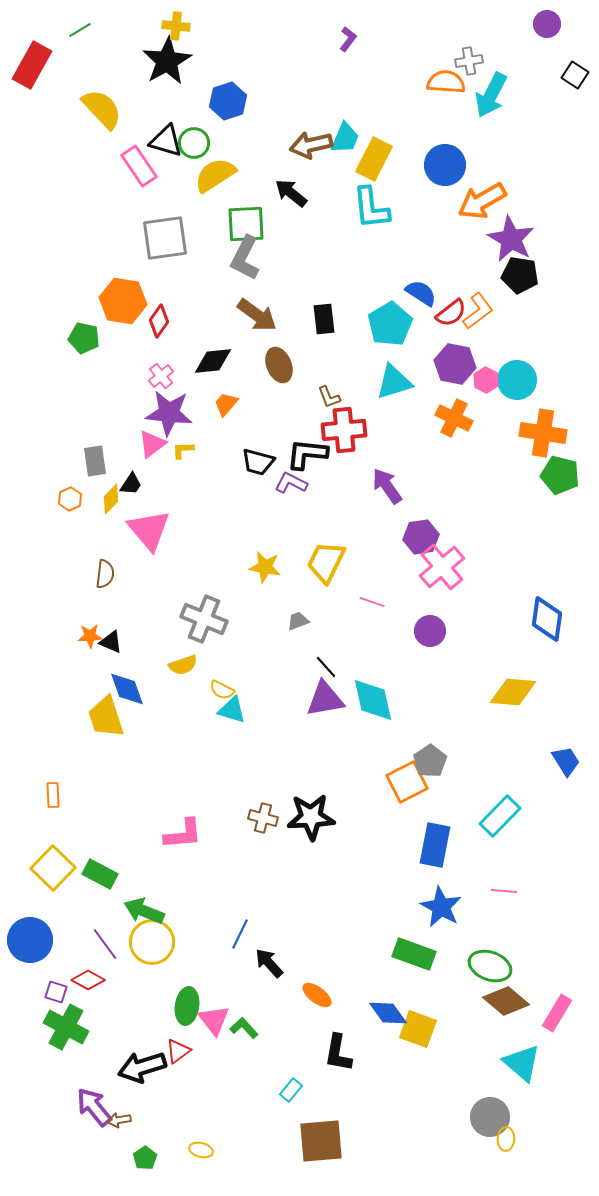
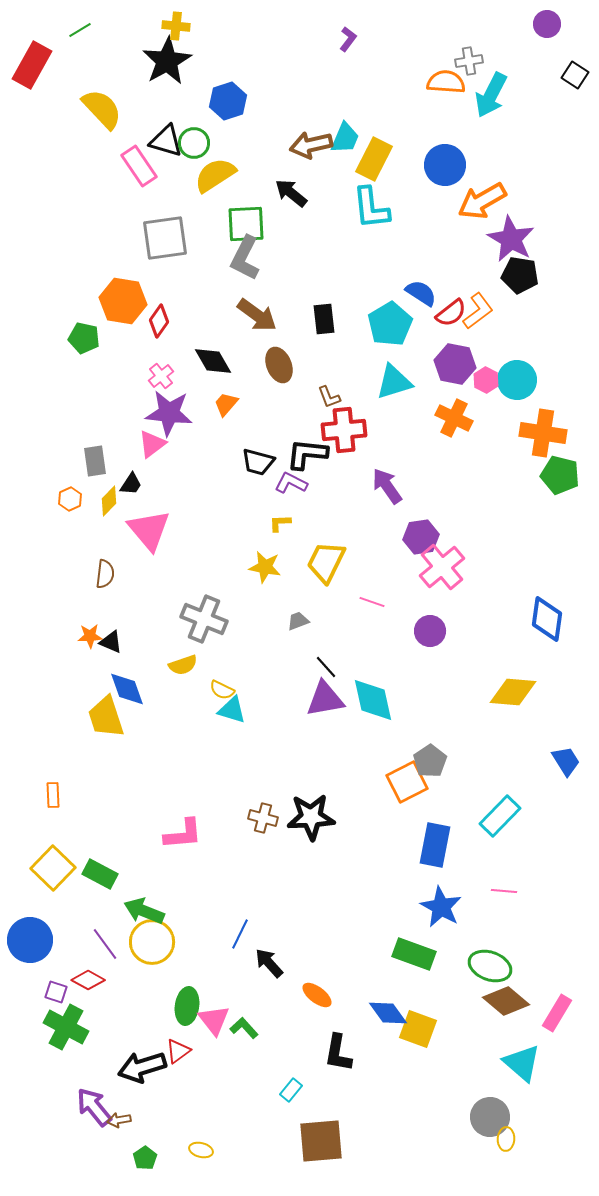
black diamond at (213, 361): rotated 66 degrees clockwise
yellow L-shape at (183, 450): moved 97 px right, 73 px down
yellow diamond at (111, 499): moved 2 px left, 2 px down
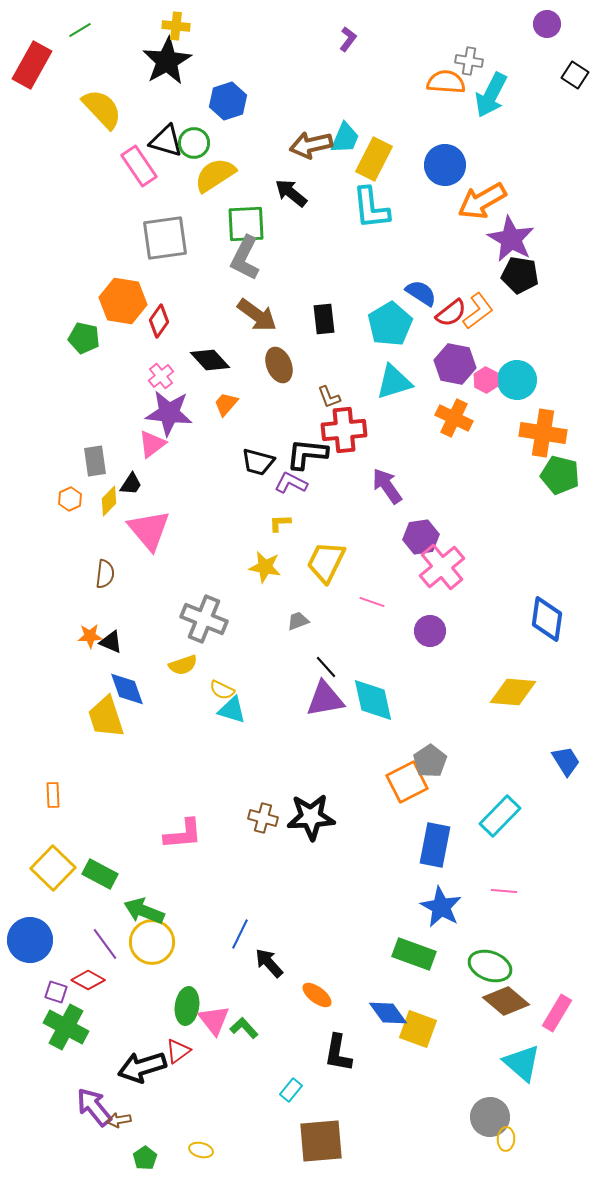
gray cross at (469, 61): rotated 20 degrees clockwise
black diamond at (213, 361): moved 3 px left, 1 px up; rotated 12 degrees counterclockwise
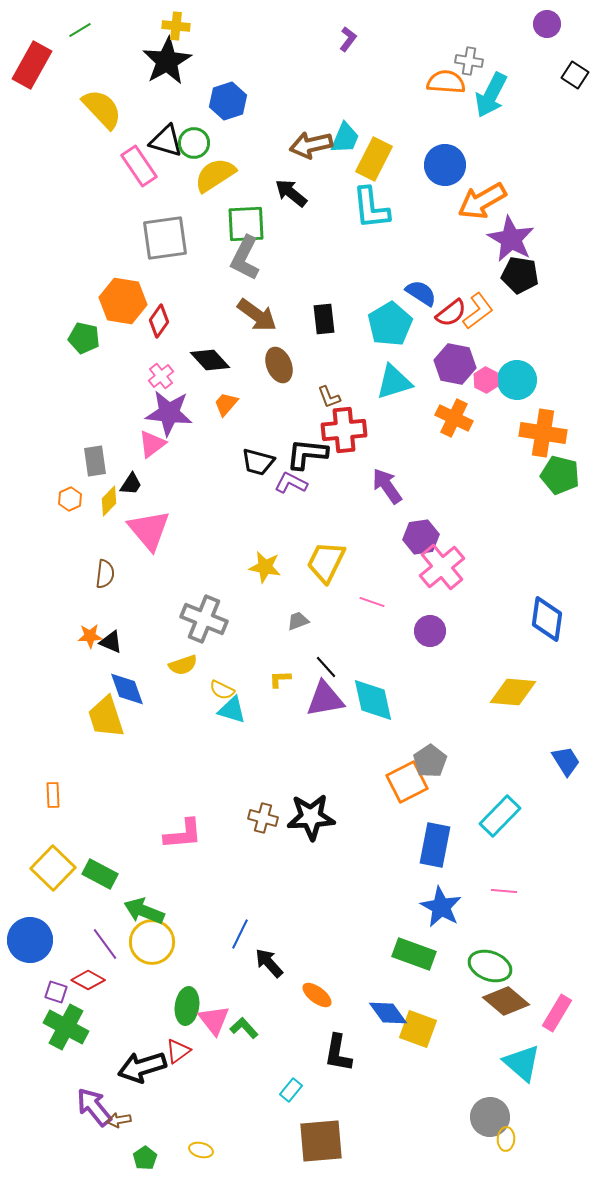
yellow L-shape at (280, 523): moved 156 px down
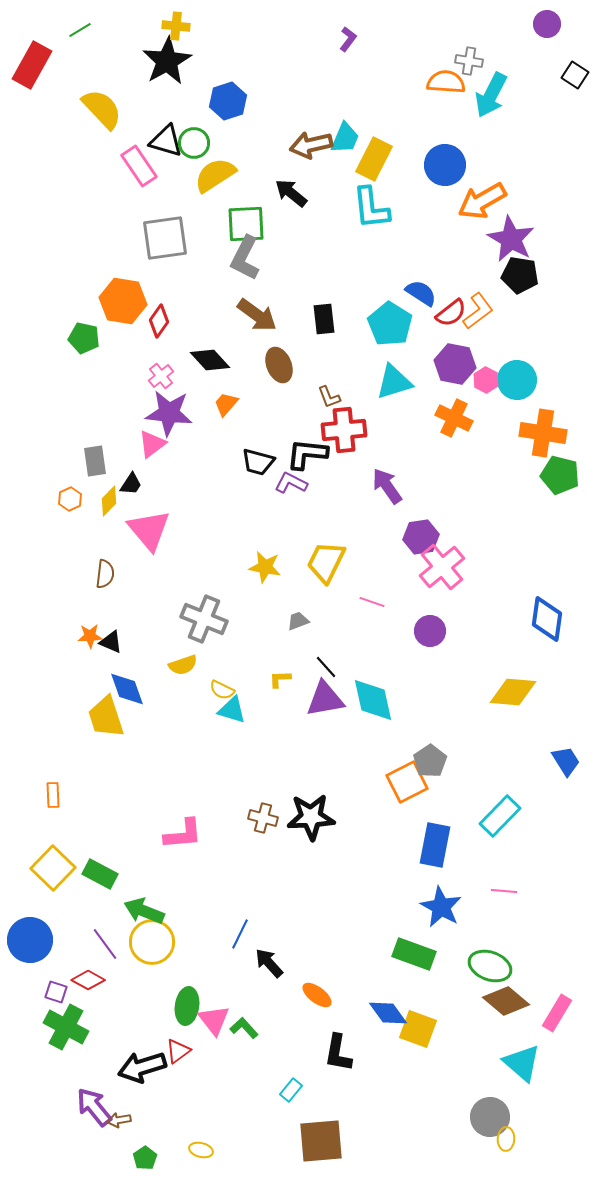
cyan pentagon at (390, 324): rotated 9 degrees counterclockwise
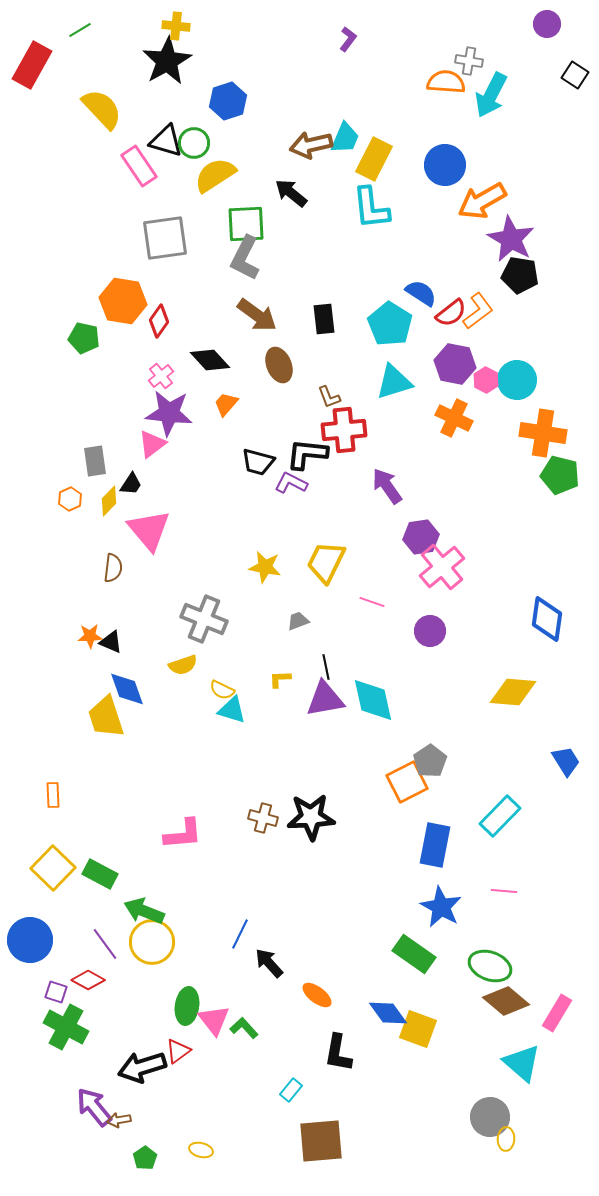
brown semicircle at (105, 574): moved 8 px right, 6 px up
black line at (326, 667): rotated 30 degrees clockwise
green rectangle at (414, 954): rotated 15 degrees clockwise
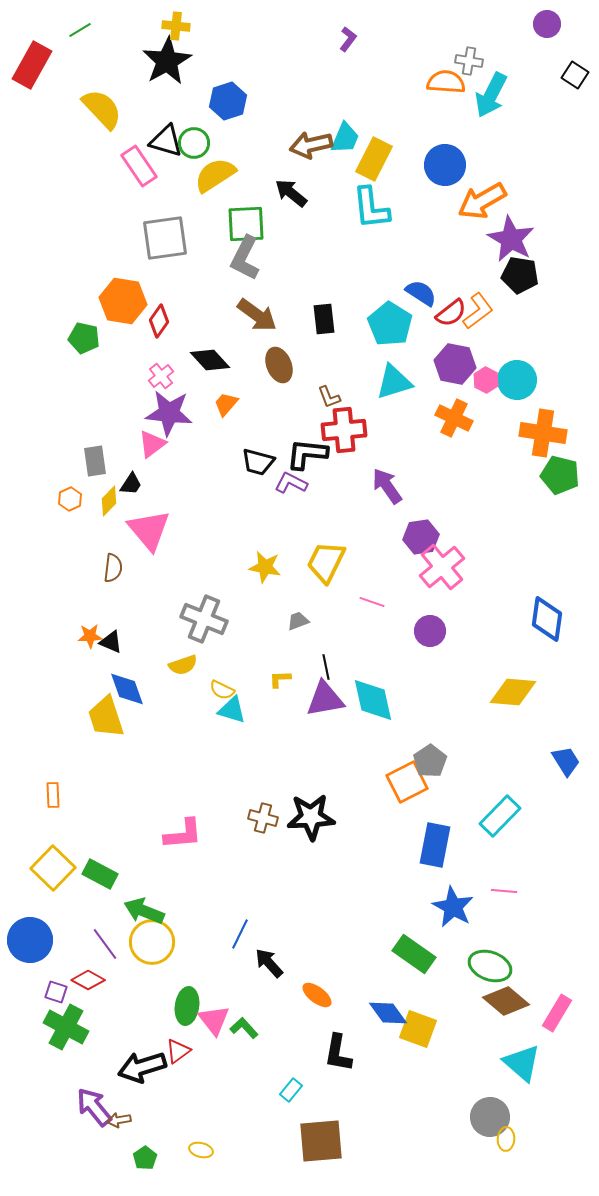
blue star at (441, 907): moved 12 px right
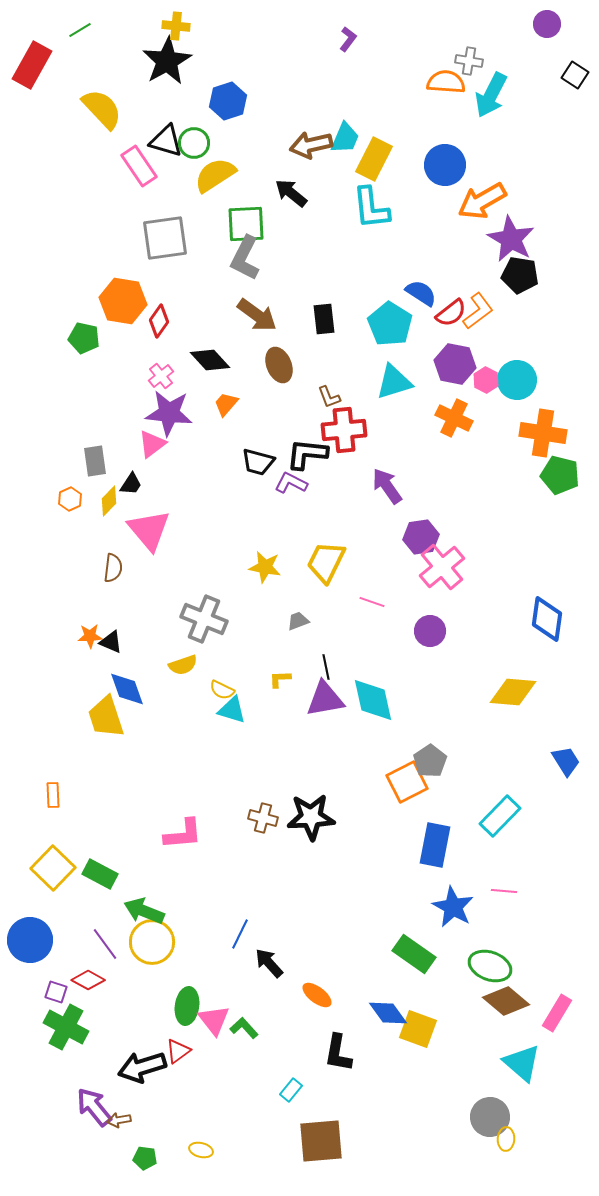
green pentagon at (145, 1158): rotated 30 degrees counterclockwise
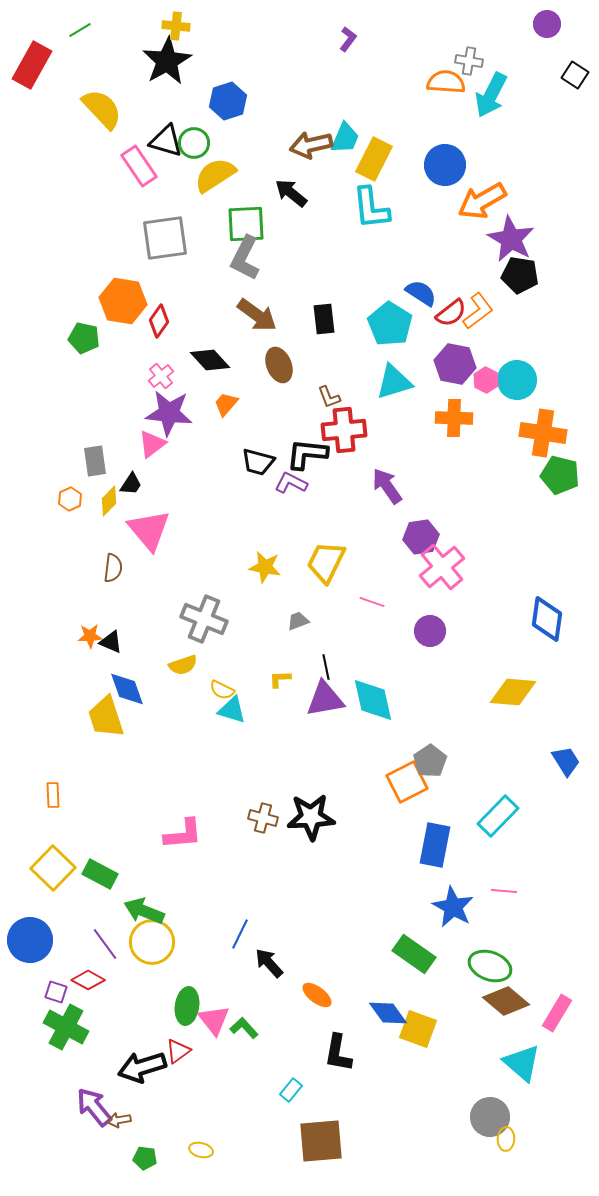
orange cross at (454, 418): rotated 24 degrees counterclockwise
cyan rectangle at (500, 816): moved 2 px left
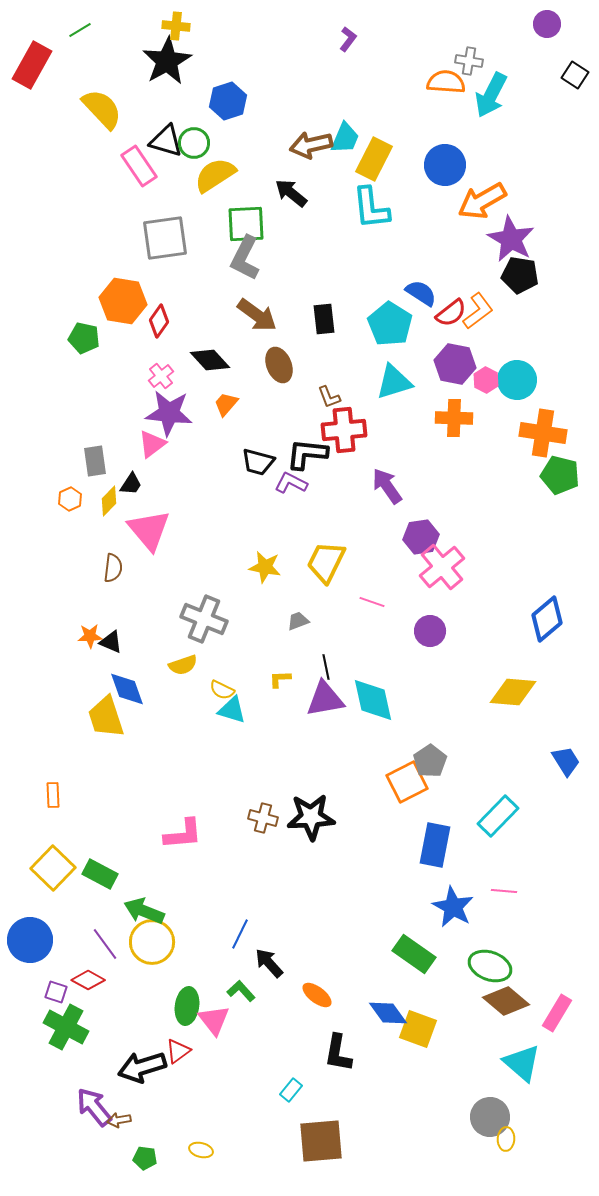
blue diamond at (547, 619): rotated 42 degrees clockwise
green L-shape at (244, 1028): moved 3 px left, 37 px up
